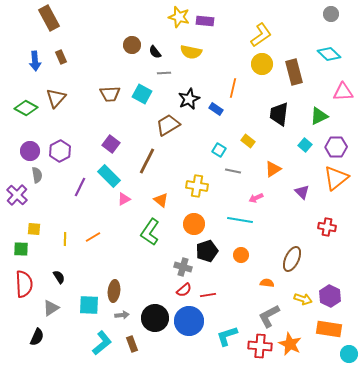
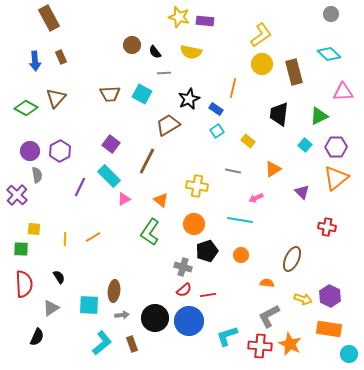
cyan square at (219, 150): moved 2 px left, 19 px up; rotated 24 degrees clockwise
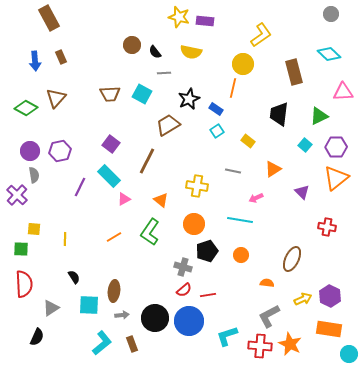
yellow circle at (262, 64): moved 19 px left
purple hexagon at (60, 151): rotated 15 degrees clockwise
gray semicircle at (37, 175): moved 3 px left
orange line at (93, 237): moved 21 px right
black semicircle at (59, 277): moved 15 px right
yellow arrow at (303, 299): rotated 42 degrees counterclockwise
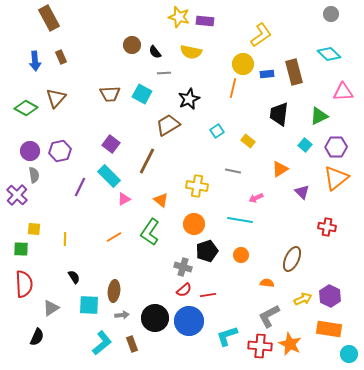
blue rectangle at (216, 109): moved 51 px right, 35 px up; rotated 40 degrees counterclockwise
orange triangle at (273, 169): moved 7 px right
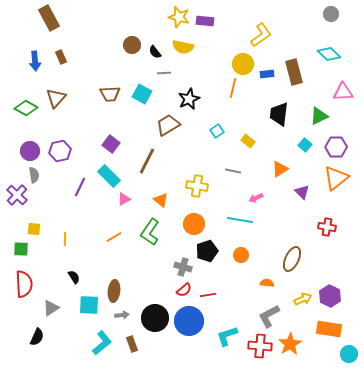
yellow semicircle at (191, 52): moved 8 px left, 5 px up
orange star at (290, 344): rotated 15 degrees clockwise
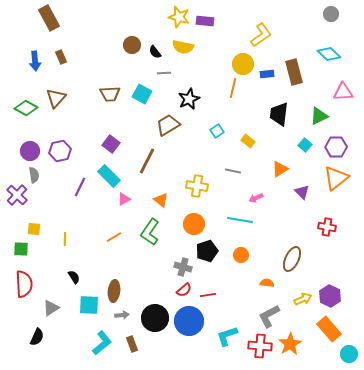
orange rectangle at (329, 329): rotated 40 degrees clockwise
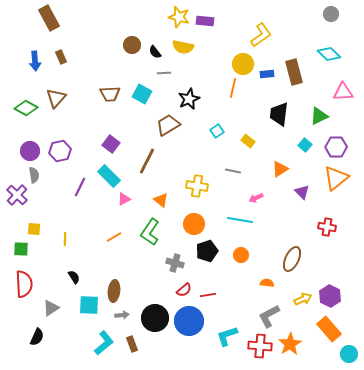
gray cross at (183, 267): moved 8 px left, 4 px up
cyan L-shape at (102, 343): moved 2 px right
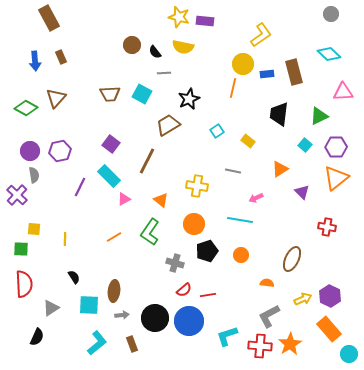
cyan L-shape at (104, 343): moved 7 px left
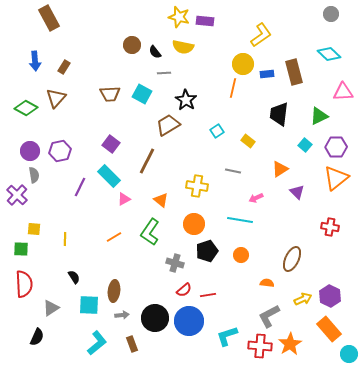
brown rectangle at (61, 57): moved 3 px right, 10 px down; rotated 56 degrees clockwise
black star at (189, 99): moved 3 px left, 1 px down; rotated 15 degrees counterclockwise
purple triangle at (302, 192): moved 5 px left
red cross at (327, 227): moved 3 px right
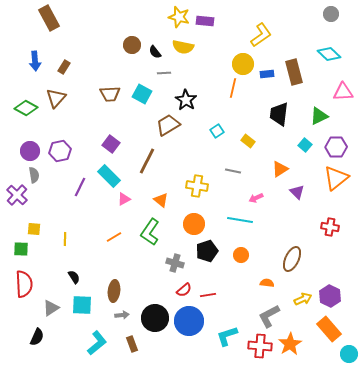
cyan square at (89, 305): moved 7 px left
